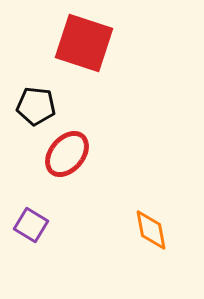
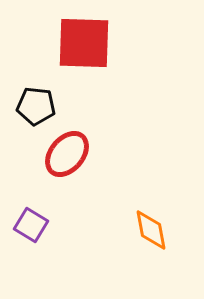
red square: rotated 16 degrees counterclockwise
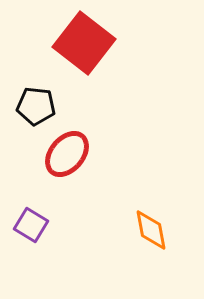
red square: rotated 36 degrees clockwise
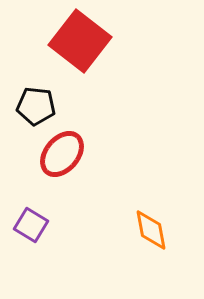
red square: moved 4 px left, 2 px up
red ellipse: moved 5 px left
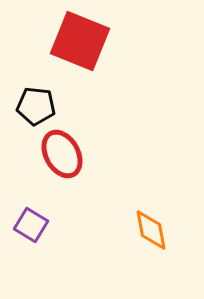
red square: rotated 16 degrees counterclockwise
red ellipse: rotated 69 degrees counterclockwise
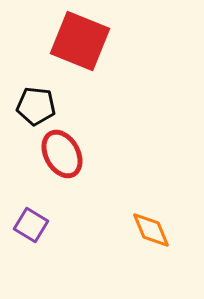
orange diamond: rotated 12 degrees counterclockwise
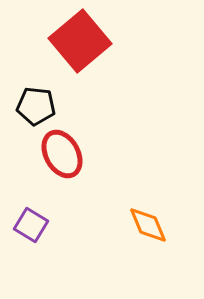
red square: rotated 28 degrees clockwise
orange diamond: moved 3 px left, 5 px up
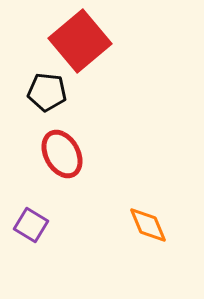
black pentagon: moved 11 px right, 14 px up
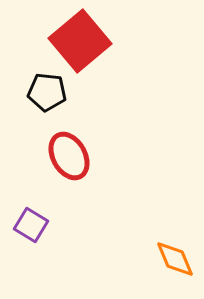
red ellipse: moved 7 px right, 2 px down
orange diamond: moved 27 px right, 34 px down
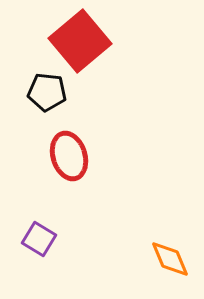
red ellipse: rotated 12 degrees clockwise
purple square: moved 8 px right, 14 px down
orange diamond: moved 5 px left
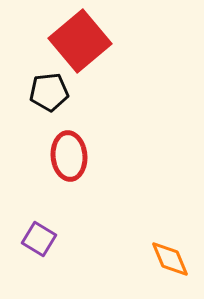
black pentagon: moved 2 px right; rotated 12 degrees counterclockwise
red ellipse: rotated 12 degrees clockwise
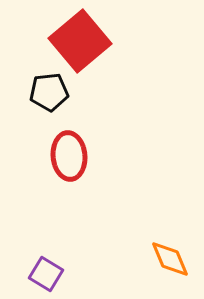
purple square: moved 7 px right, 35 px down
